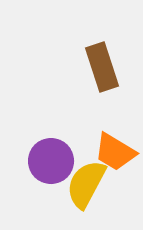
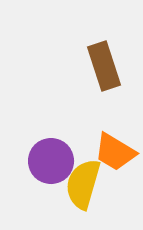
brown rectangle: moved 2 px right, 1 px up
yellow semicircle: moved 3 px left; rotated 12 degrees counterclockwise
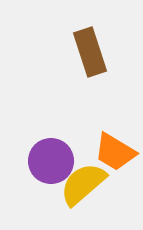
brown rectangle: moved 14 px left, 14 px up
yellow semicircle: rotated 33 degrees clockwise
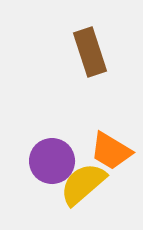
orange trapezoid: moved 4 px left, 1 px up
purple circle: moved 1 px right
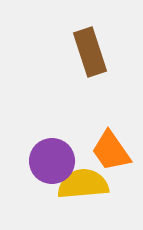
orange trapezoid: rotated 24 degrees clockwise
yellow semicircle: rotated 36 degrees clockwise
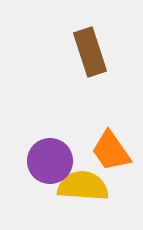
purple circle: moved 2 px left
yellow semicircle: moved 2 px down; rotated 9 degrees clockwise
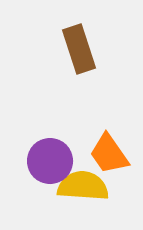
brown rectangle: moved 11 px left, 3 px up
orange trapezoid: moved 2 px left, 3 px down
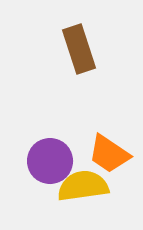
orange trapezoid: rotated 21 degrees counterclockwise
yellow semicircle: rotated 12 degrees counterclockwise
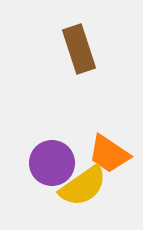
purple circle: moved 2 px right, 2 px down
yellow semicircle: rotated 153 degrees clockwise
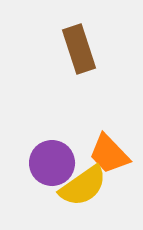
orange trapezoid: rotated 12 degrees clockwise
